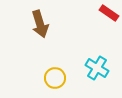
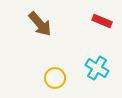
red rectangle: moved 7 px left, 8 px down; rotated 12 degrees counterclockwise
brown arrow: rotated 24 degrees counterclockwise
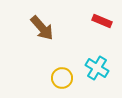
brown arrow: moved 2 px right, 4 px down
yellow circle: moved 7 px right
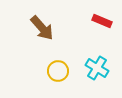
yellow circle: moved 4 px left, 7 px up
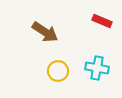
brown arrow: moved 3 px right, 4 px down; rotated 16 degrees counterclockwise
cyan cross: rotated 20 degrees counterclockwise
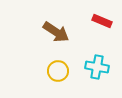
brown arrow: moved 11 px right
cyan cross: moved 1 px up
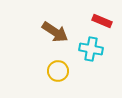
brown arrow: moved 1 px left
cyan cross: moved 6 px left, 18 px up
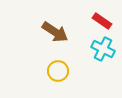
red rectangle: rotated 12 degrees clockwise
cyan cross: moved 12 px right; rotated 15 degrees clockwise
